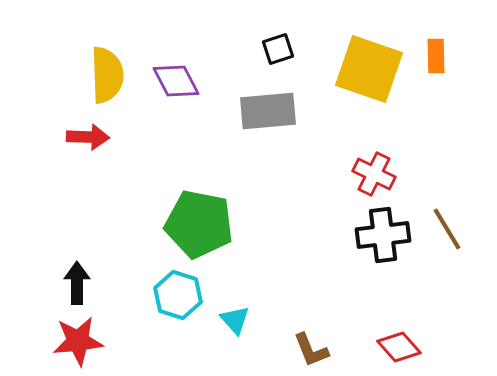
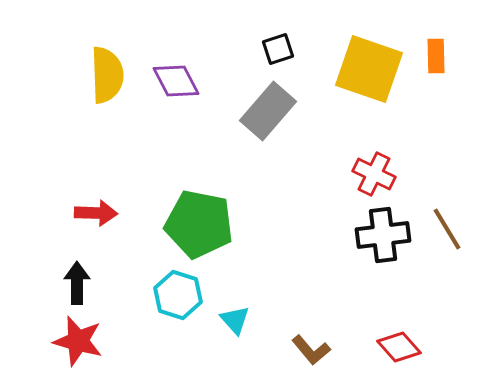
gray rectangle: rotated 44 degrees counterclockwise
red arrow: moved 8 px right, 76 px down
red star: rotated 21 degrees clockwise
brown L-shape: rotated 18 degrees counterclockwise
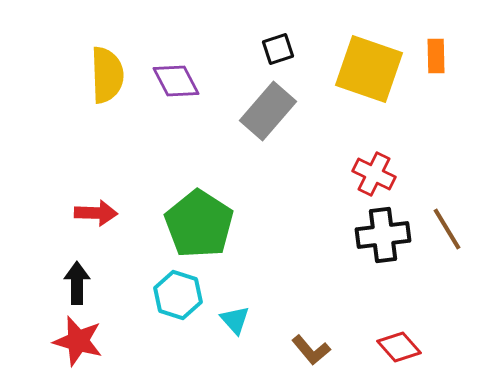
green pentagon: rotated 22 degrees clockwise
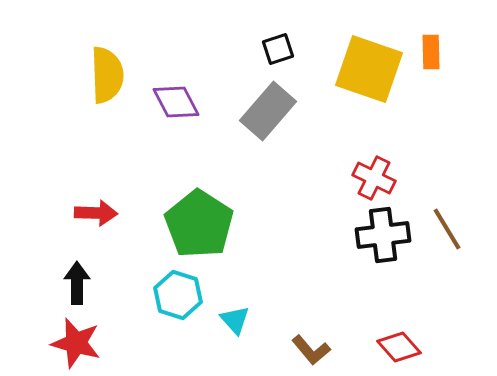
orange rectangle: moved 5 px left, 4 px up
purple diamond: moved 21 px down
red cross: moved 4 px down
red star: moved 2 px left, 2 px down
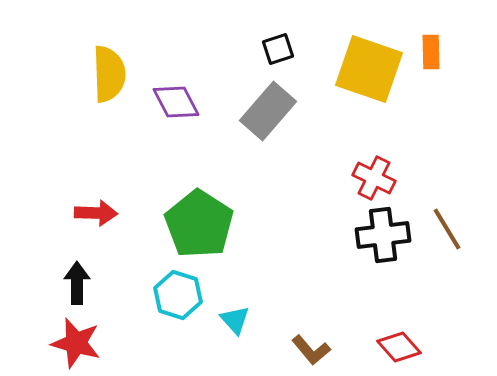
yellow semicircle: moved 2 px right, 1 px up
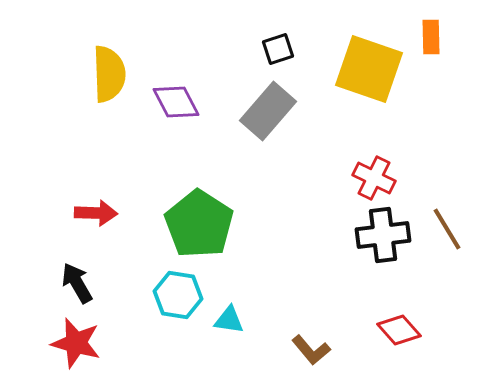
orange rectangle: moved 15 px up
black arrow: rotated 30 degrees counterclockwise
cyan hexagon: rotated 9 degrees counterclockwise
cyan triangle: moved 6 px left; rotated 40 degrees counterclockwise
red diamond: moved 17 px up
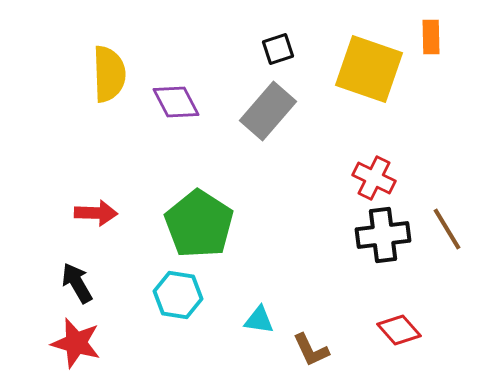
cyan triangle: moved 30 px right
brown L-shape: rotated 15 degrees clockwise
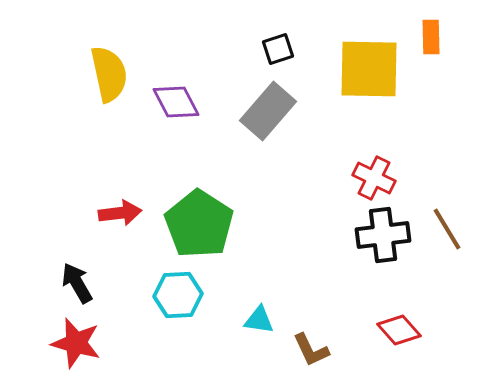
yellow square: rotated 18 degrees counterclockwise
yellow semicircle: rotated 10 degrees counterclockwise
red arrow: moved 24 px right; rotated 9 degrees counterclockwise
cyan hexagon: rotated 12 degrees counterclockwise
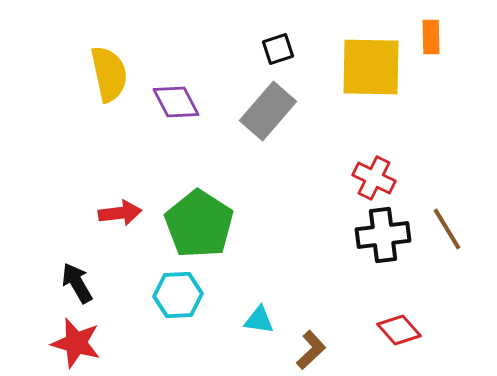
yellow square: moved 2 px right, 2 px up
brown L-shape: rotated 108 degrees counterclockwise
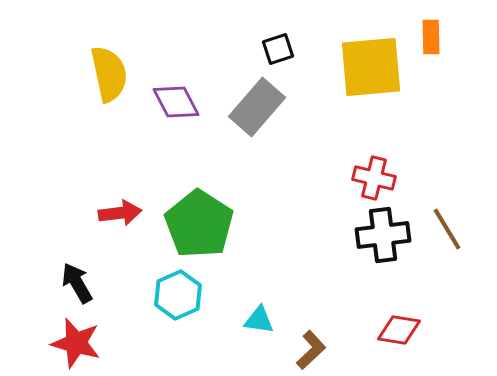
yellow square: rotated 6 degrees counterclockwise
gray rectangle: moved 11 px left, 4 px up
red cross: rotated 12 degrees counterclockwise
cyan hexagon: rotated 21 degrees counterclockwise
red diamond: rotated 39 degrees counterclockwise
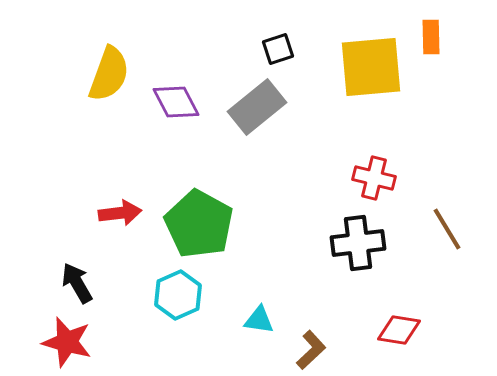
yellow semicircle: rotated 32 degrees clockwise
gray rectangle: rotated 10 degrees clockwise
green pentagon: rotated 4 degrees counterclockwise
black cross: moved 25 px left, 8 px down
red star: moved 9 px left, 1 px up
